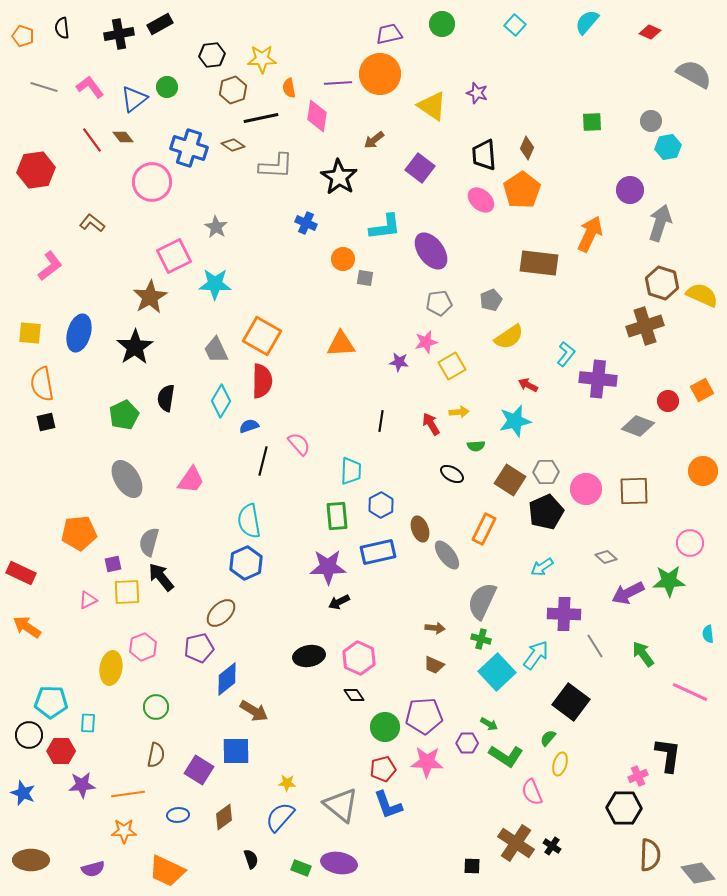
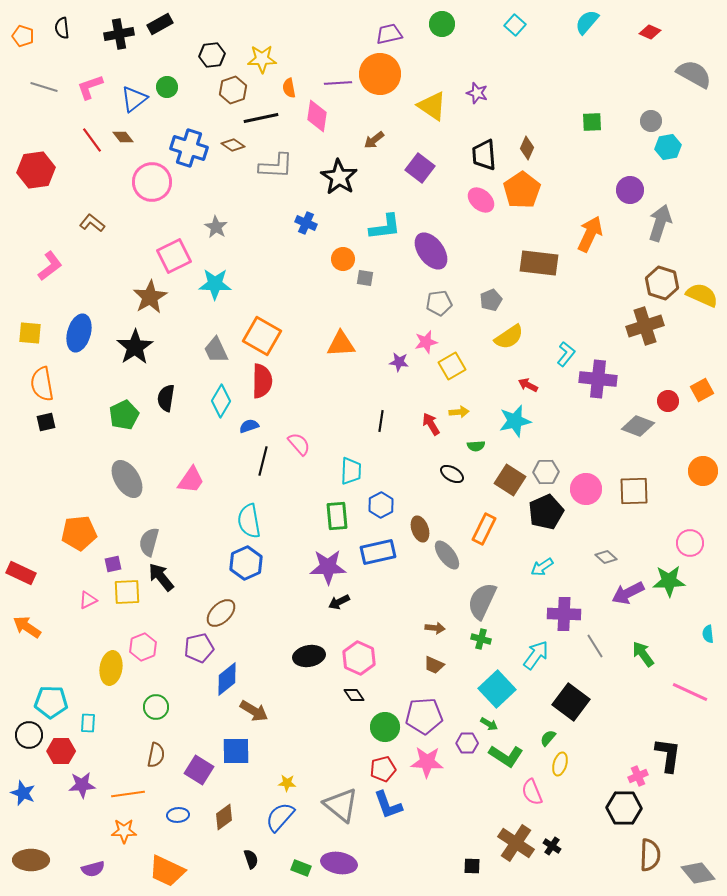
pink L-shape at (90, 87): rotated 72 degrees counterclockwise
cyan square at (497, 672): moved 17 px down
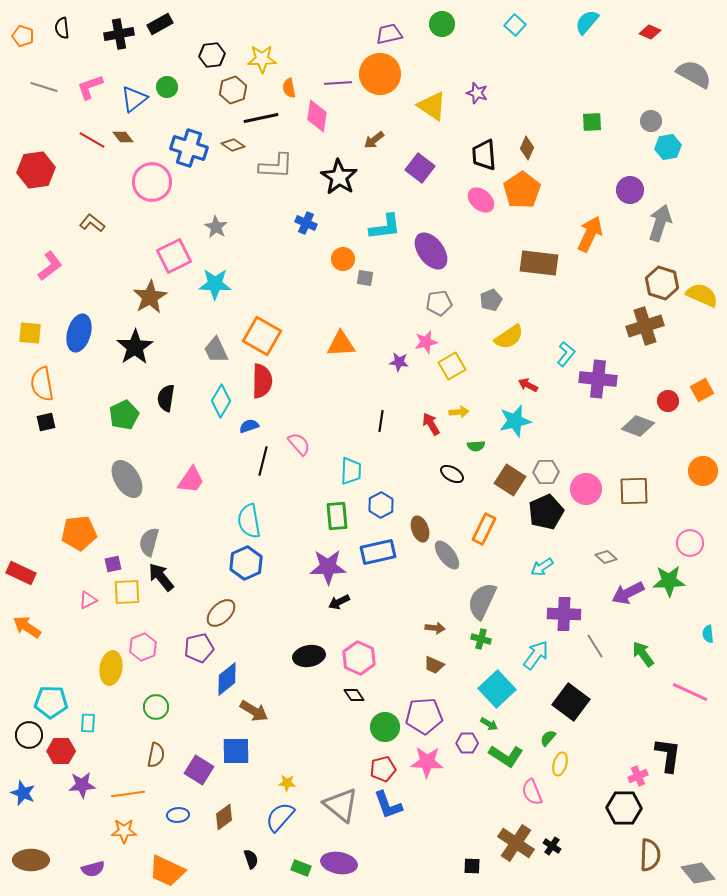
red line at (92, 140): rotated 24 degrees counterclockwise
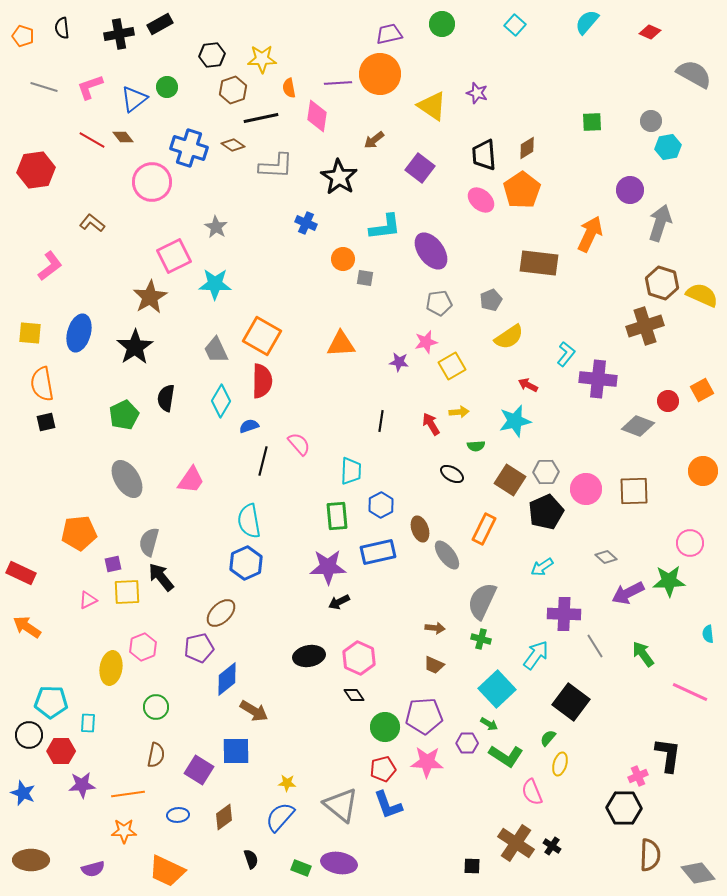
brown diamond at (527, 148): rotated 35 degrees clockwise
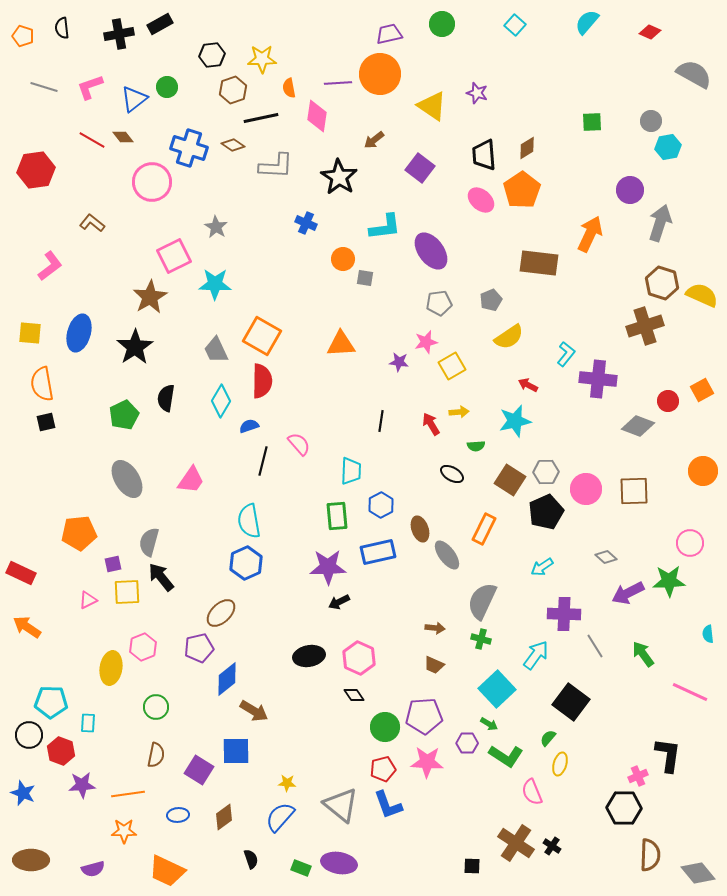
red hexagon at (61, 751): rotated 20 degrees clockwise
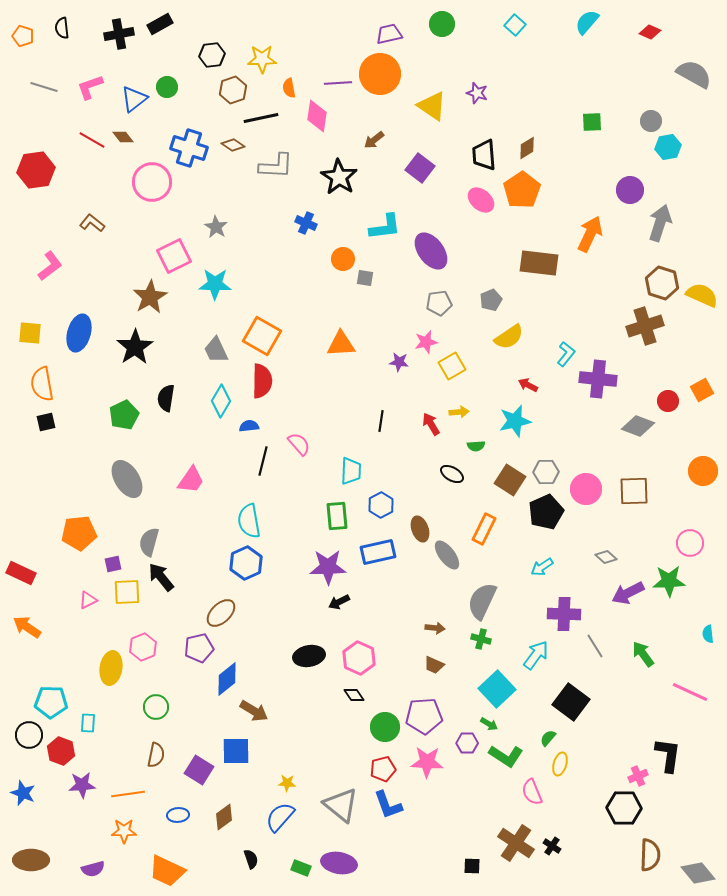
blue semicircle at (249, 426): rotated 12 degrees clockwise
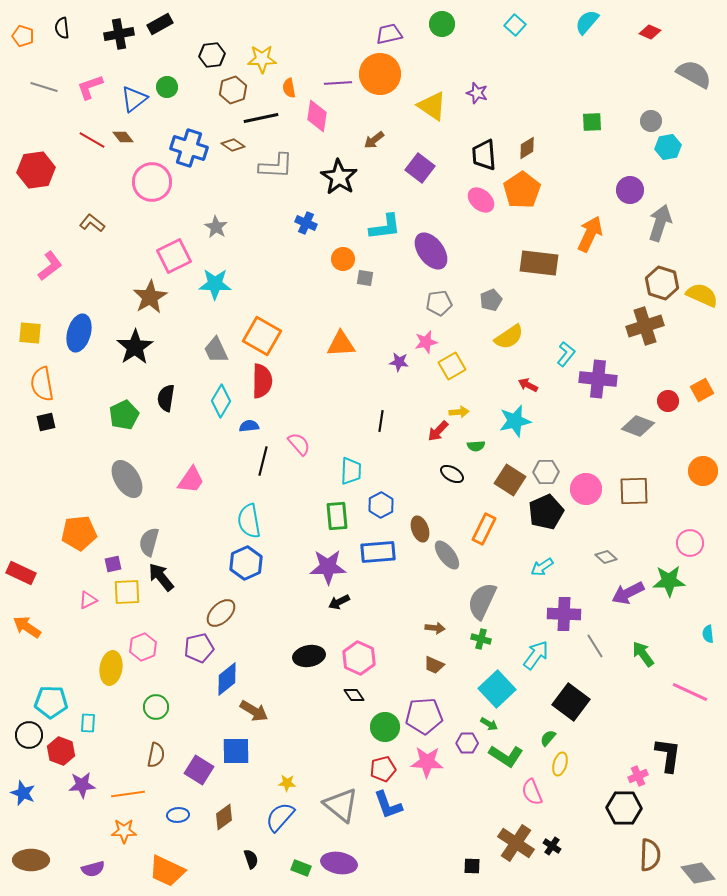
red arrow at (431, 424): moved 7 px right, 7 px down; rotated 105 degrees counterclockwise
blue rectangle at (378, 552): rotated 8 degrees clockwise
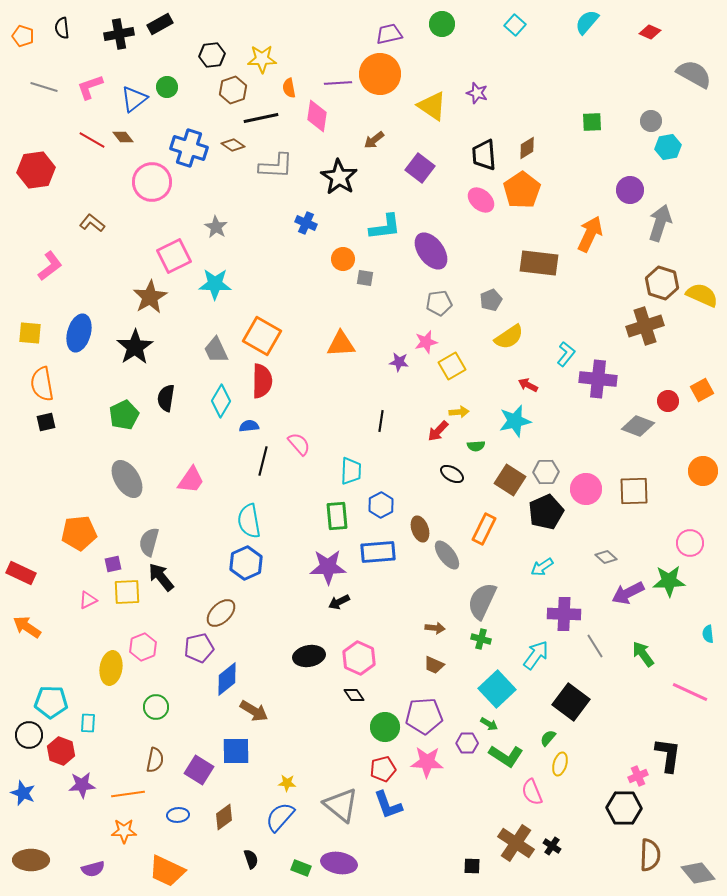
brown semicircle at (156, 755): moved 1 px left, 5 px down
